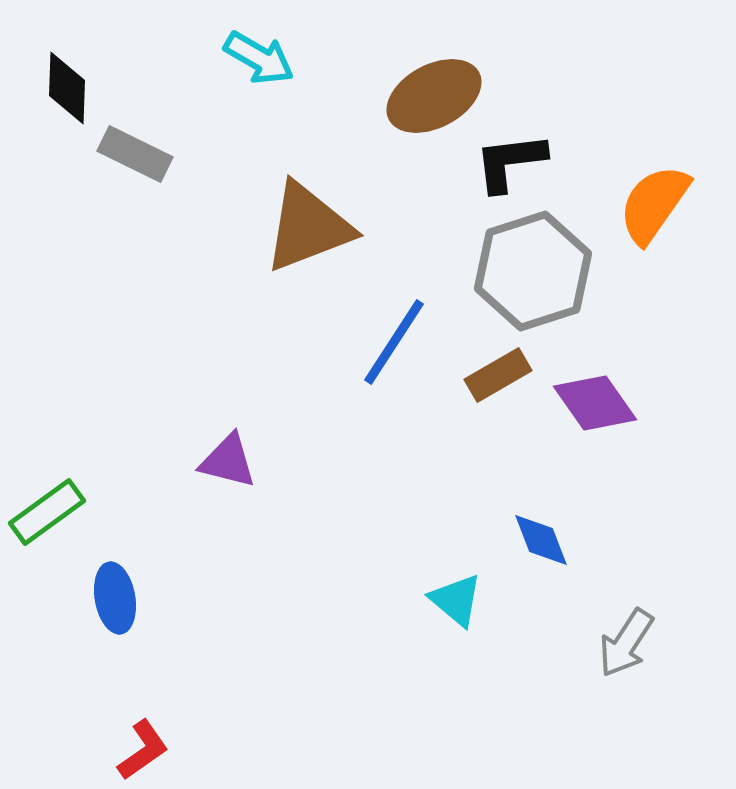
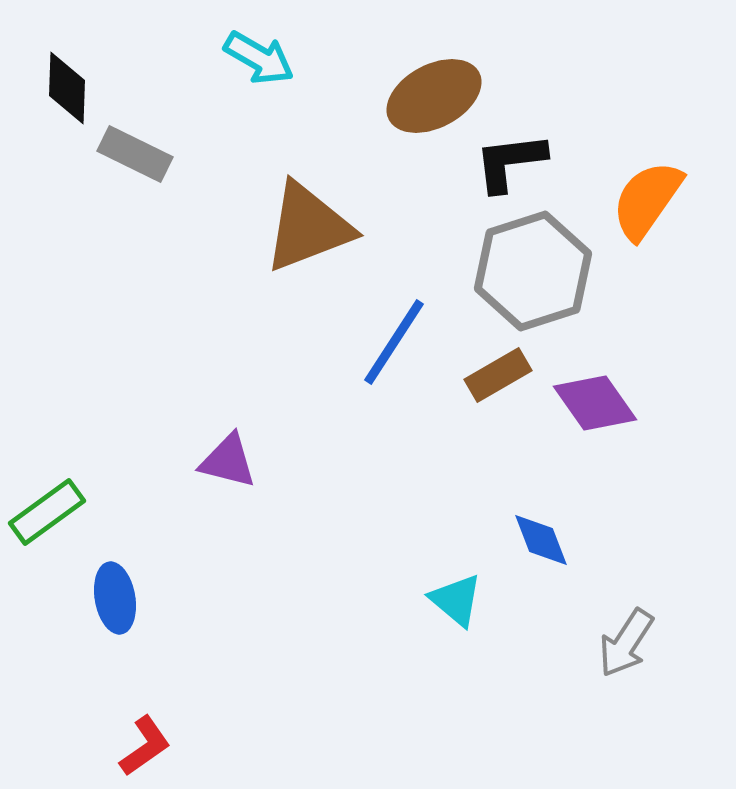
orange semicircle: moved 7 px left, 4 px up
red L-shape: moved 2 px right, 4 px up
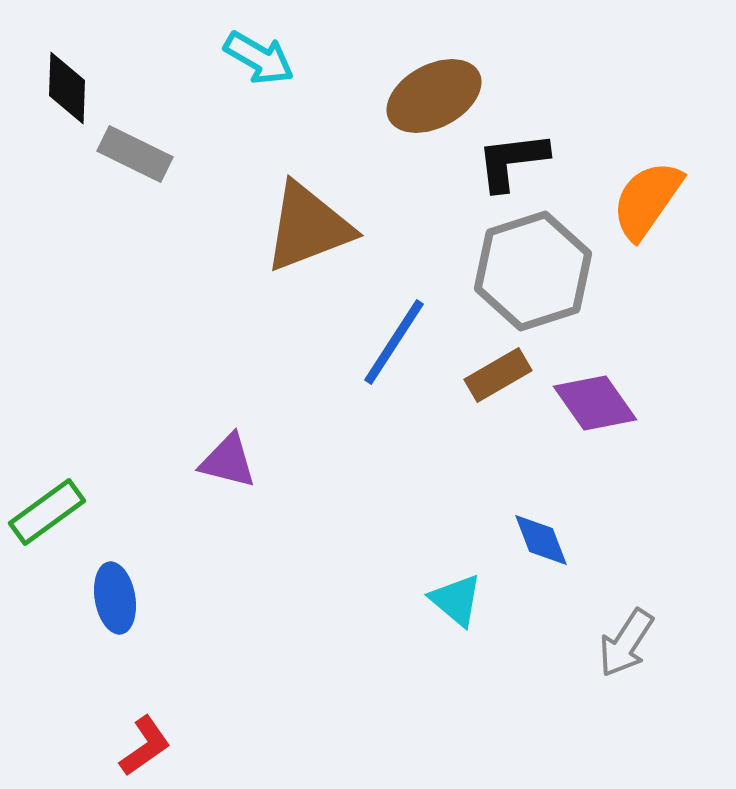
black L-shape: moved 2 px right, 1 px up
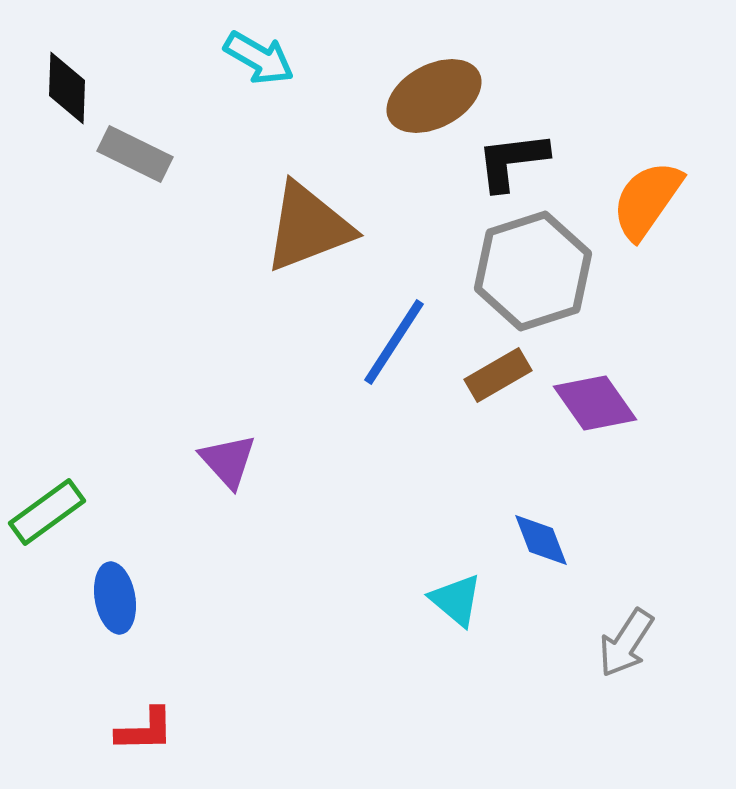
purple triangle: rotated 34 degrees clockwise
red L-shape: moved 16 px up; rotated 34 degrees clockwise
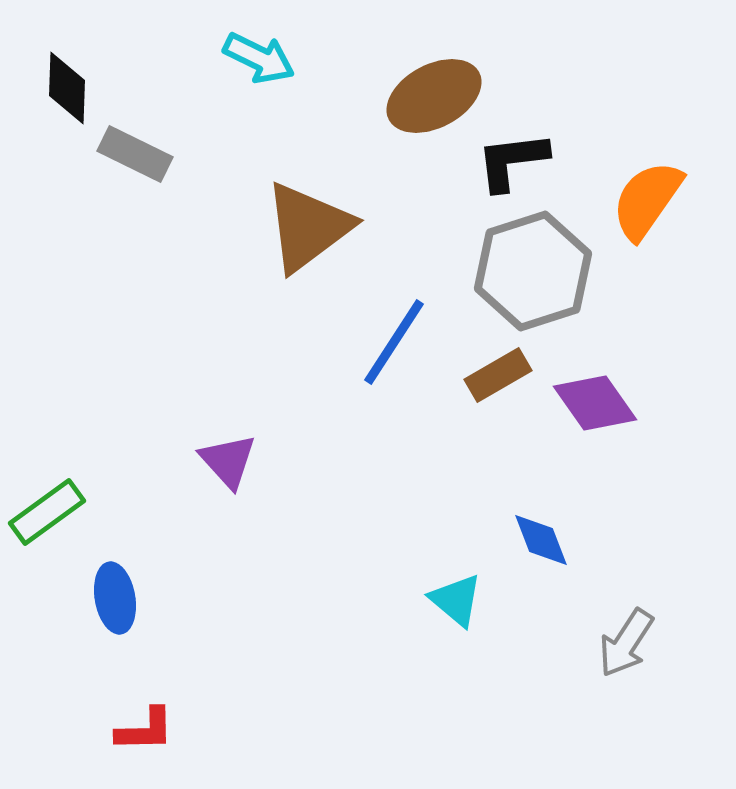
cyan arrow: rotated 4 degrees counterclockwise
brown triangle: rotated 16 degrees counterclockwise
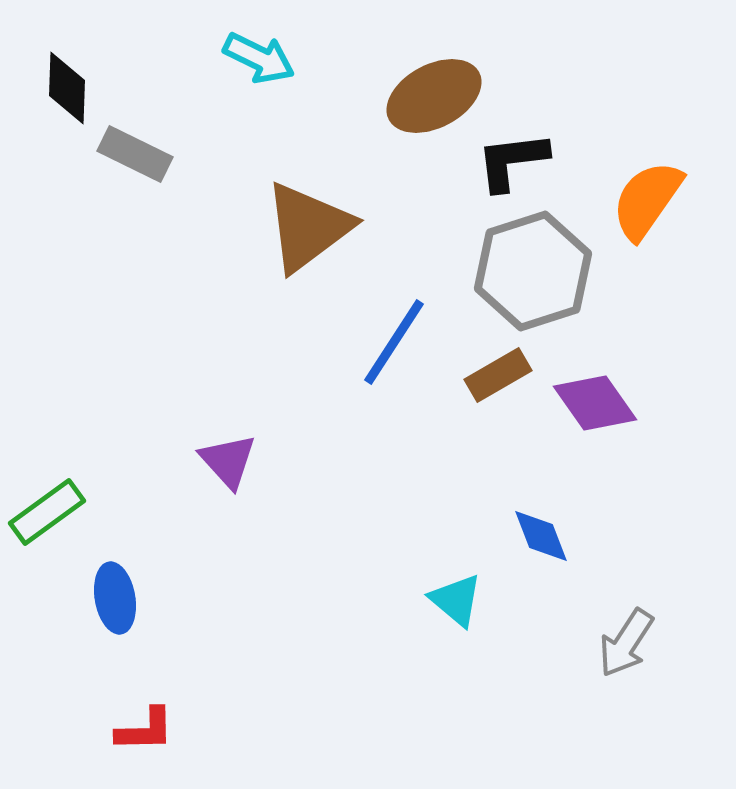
blue diamond: moved 4 px up
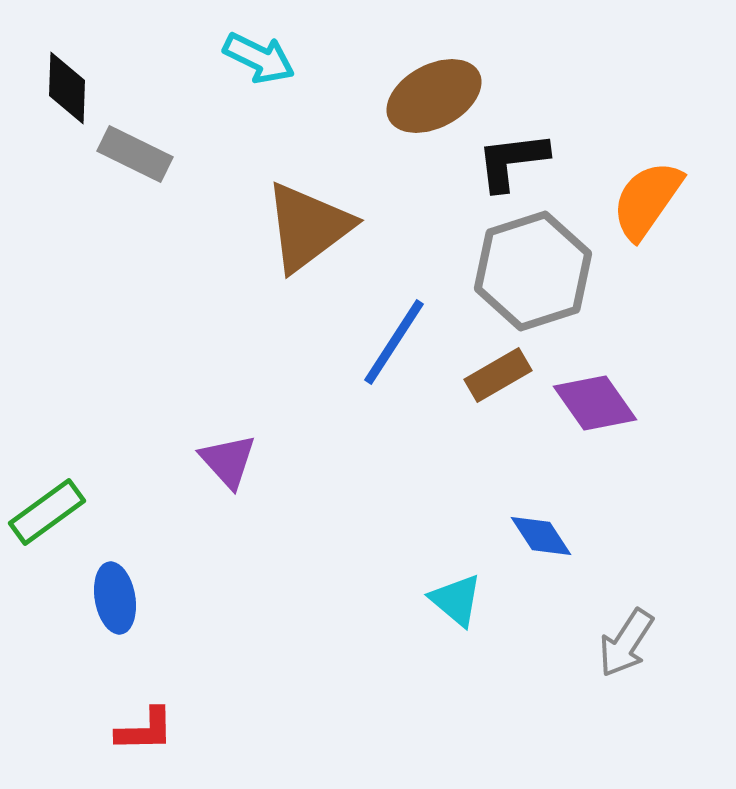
blue diamond: rotated 12 degrees counterclockwise
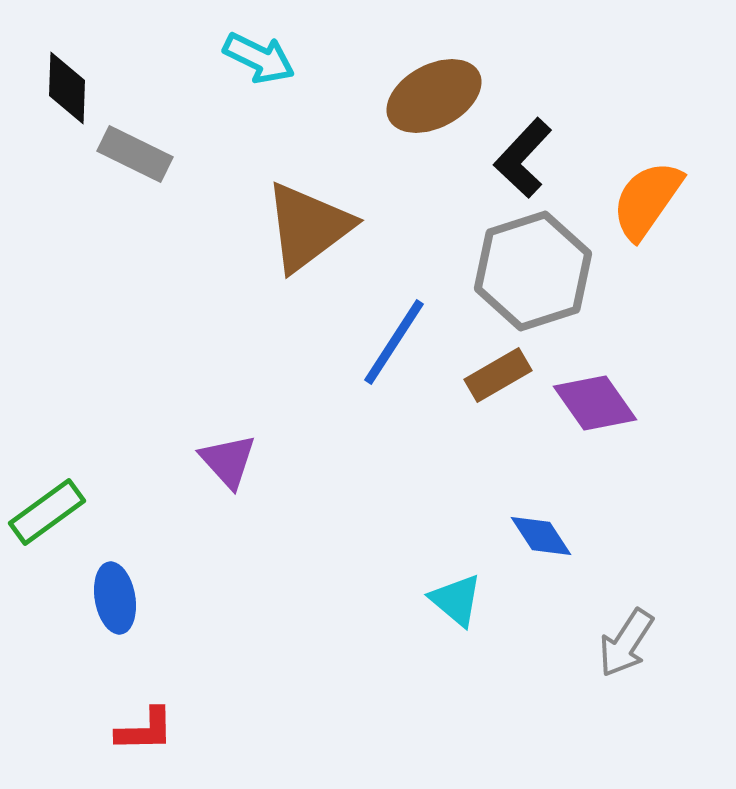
black L-shape: moved 11 px right, 3 px up; rotated 40 degrees counterclockwise
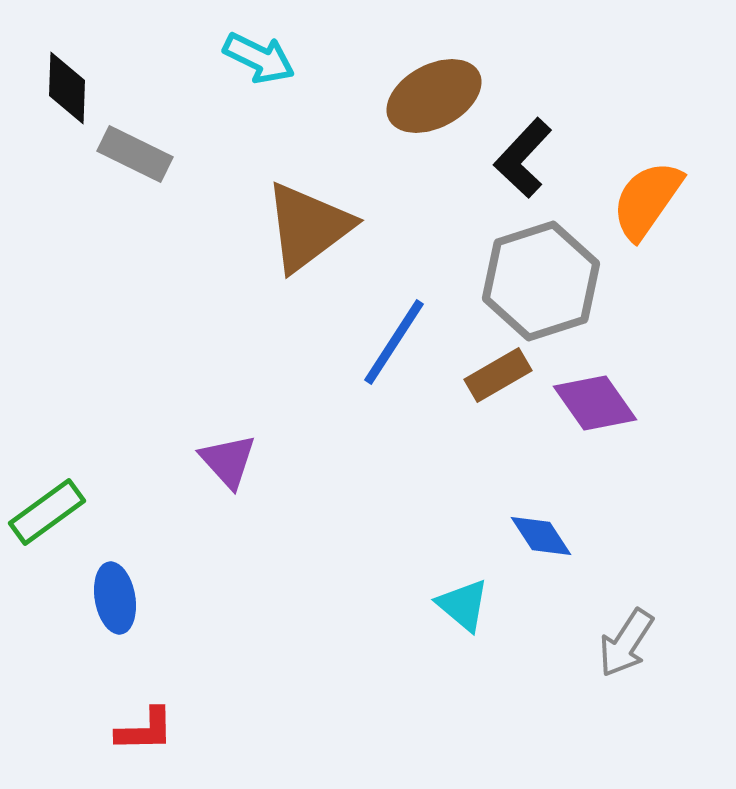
gray hexagon: moved 8 px right, 10 px down
cyan triangle: moved 7 px right, 5 px down
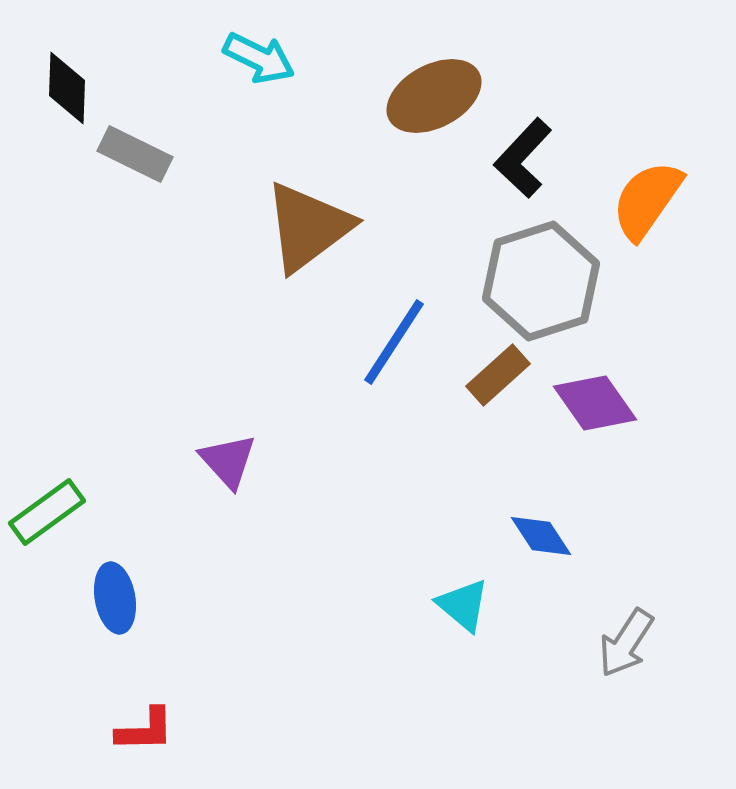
brown rectangle: rotated 12 degrees counterclockwise
